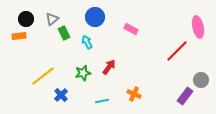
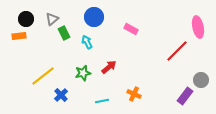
blue circle: moved 1 px left
red arrow: rotated 14 degrees clockwise
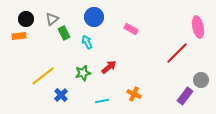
red line: moved 2 px down
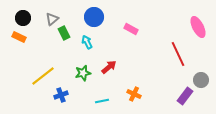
black circle: moved 3 px left, 1 px up
pink ellipse: rotated 15 degrees counterclockwise
orange rectangle: moved 1 px down; rotated 32 degrees clockwise
red line: moved 1 px right, 1 px down; rotated 70 degrees counterclockwise
blue cross: rotated 24 degrees clockwise
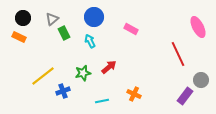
cyan arrow: moved 3 px right, 1 px up
blue cross: moved 2 px right, 4 px up
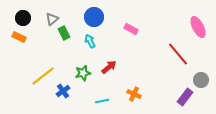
red line: rotated 15 degrees counterclockwise
blue cross: rotated 16 degrees counterclockwise
purple rectangle: moved 1 px down
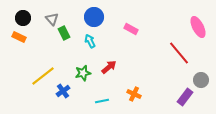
gray triangle: rotated 32 degrees counterclockwise
red line: moved 1 px right, 1 px up
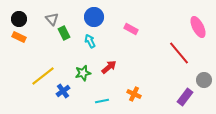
black circle: moved 4 px left, 1 px down
gray circle: moved 3 px right
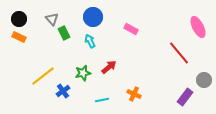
blue circle: moved 1 px left
cyan line: moved 1 px up
